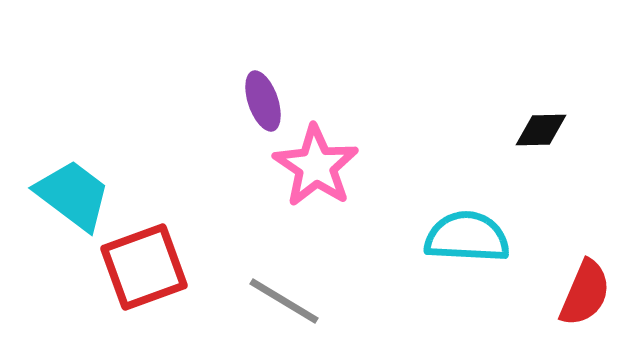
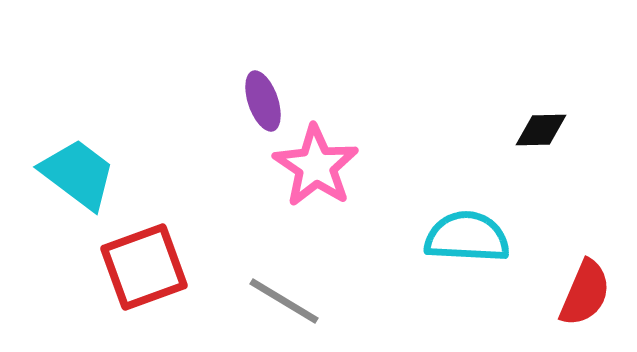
cyan trapezoid: moved 5 px right, 21 px up
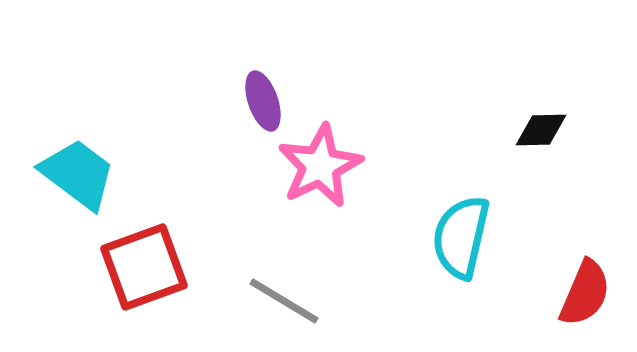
pink star: moved 4 px right; rotated 12 degrees clockwise
cyan semicircle: moved 6 px left; rotated 80 degrees counterclockwise
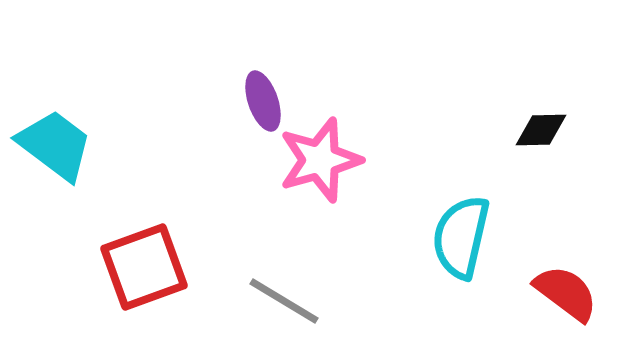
pink star: moved 6 px up; rotated 10 degrees clockwise
cyan trapezoid: moved 23 px left, 29 px up
red semicircle: moved 19 px left; rotated 76 degrees counterclockwise
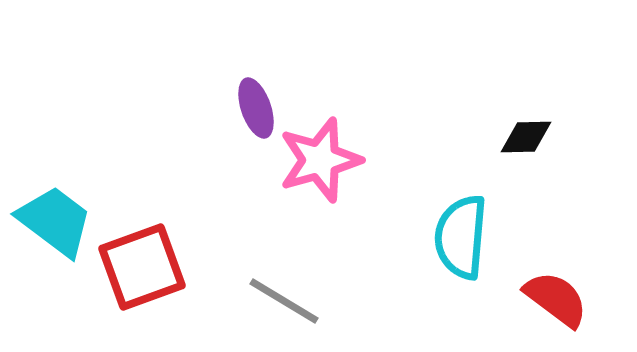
purple ellipse: moved 7 px left, 7 px down
black diamond: moved 15 px left, 7 px down
cyan trapezoid: moved 76 px down
cyan semicircle: rotated 8 degrees counterclockwise
red square: moved 2 px left
red semicircle: moved 10 px left, 6 px down
